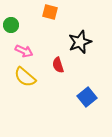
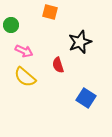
blue square: moved 1 px left, 1 px down; rotated 18 degrees counterclockwise
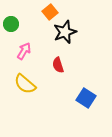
orange square: rotated 35 degrees clockwise
green circle: moved 1 px up
black star: moved 15 px left, 10 px up
pink arrow: rotated 84 degrees counterclockwise
yellow semicircle: moved 7 px down
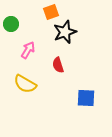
orange square: moved 1 px right; rotated 21 degrees clockwise
pink arrow: moved 4 px right, 1 px up
yellow semicircle: rotated 10 degrees counterclockwise
blue square: rotated 30 degrees counterclockwise
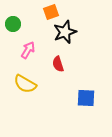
green circle: moved 2 px right
red semicircle: moved 1 px up
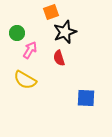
green circle: moved 4 px right, 9 px down
pink arrow: moved 2 px right
red semicircle: moved 1 px right, 6 px up
yellow semicircle: moved 4 px up
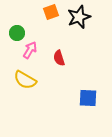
black star: moved 14 px right, 15 px up
blue square: moved 2 px right
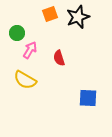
orange square: moved 1 px left, 2 px down
black star: moved 1 px left
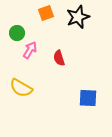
orange square: moved 4 px left, 1 px up
yellow semicircle: moved 4 px left, 8 px down
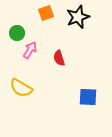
blue square: moved 1 px up
